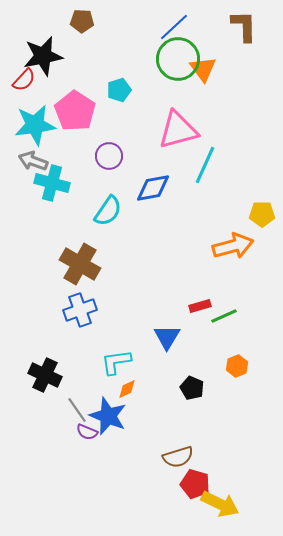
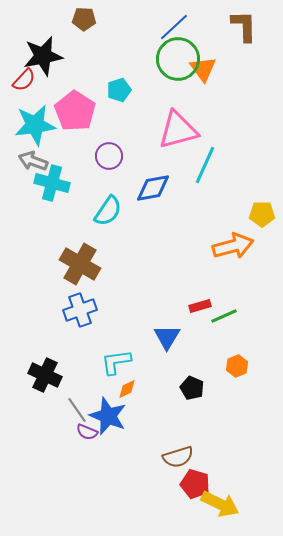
brown pentagon: moved 2 px right, 2 px up
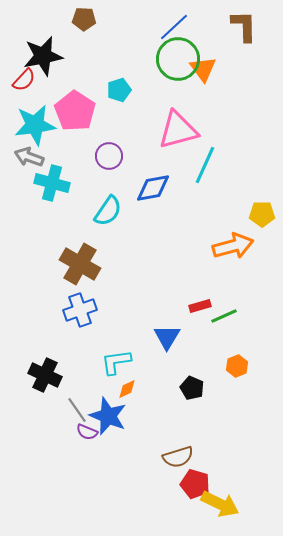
gray arrow: moved 4 px left, 4 px up
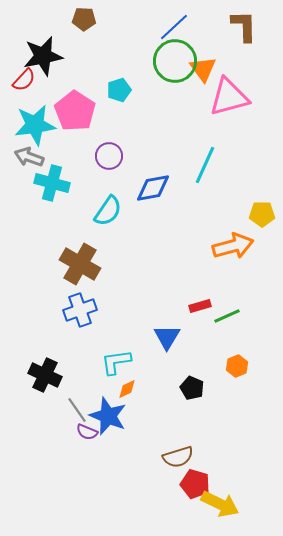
green circle: moved 3 px left, 2 px down
pink triangle: moved 51 px right, 33 px up
green line: moved 3 px right
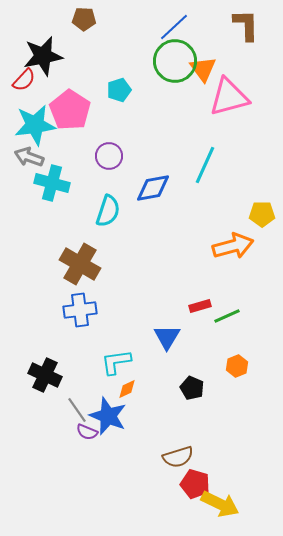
brown L-shape: moved 2 px right, 1 px up
pink pentagon: moved 5 px left, 1 px up
cyan semicircle: rotated 16 degrees counterclockwise
blue cross: rotated 12 degrees clockwise
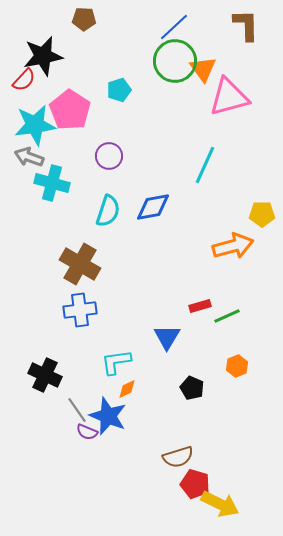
blue diamond: moved 19 px down
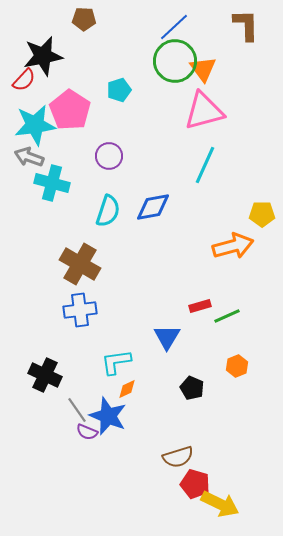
pink triangle: moved 25 px left, 14 px down
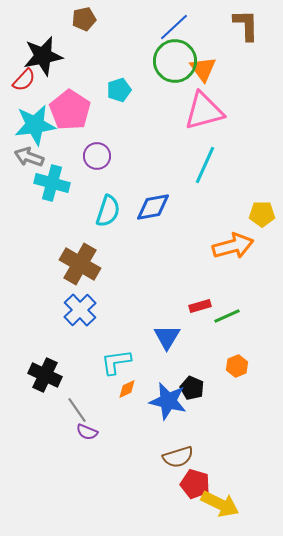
brown pentagon: rotated 15 degrees counterclockwise
purple circle: moved 12 px left
blue cross: rotated 36 degrees counterclockwise
blue star: moved 60 px right, 15 px up; rotated 9 degrees counterclockwise
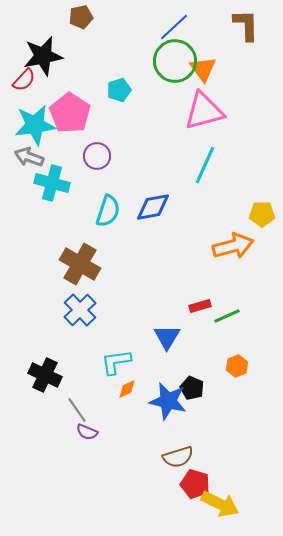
brown pentagon: moved 3 px left, 2 px up
pink pentagon: moved 3 px down
